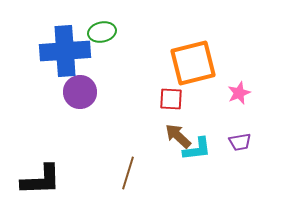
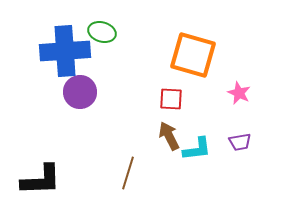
green ellipse: rotated 28 degrees clockwise
orange square: moved 8 px up; rotated 30 degrees clockwise
pink star: rotated 25 degrees counterclockwise
brown arrow: moved 9 px left; rotated 20 degrees clockwise
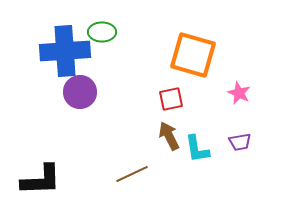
green ellipse: rotated 16 degrees counterclockwise
red square: rotated 15 degrees counterclockwise
cyan L-shape: rotated 88 degrees clockwise
brown line: moved 4 px right, 1 px down; rotated 48 degrees clockwise
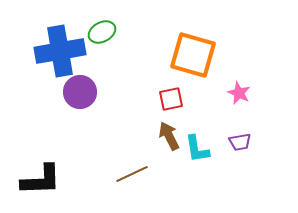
green ellipse: rotated 28 degrees counterclockwise
blue cross: moved 5 px left; rotated 6 degrees counterclockwise
